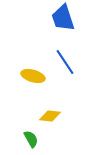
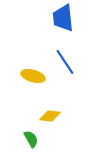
blue trapezoid: rotated 12 degrees clockwise
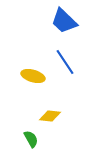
blue trapezoid: moved 1 px right, 3 px down; rotated 40 degrees counterclockwise
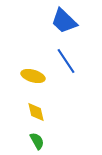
blue line: moved 1 px right, 1 px up
yellow diamond: moved 14 px left, 4 px up; rotated 70 degrees clockwise
green semicircle: moved 6 px right, 2 px down
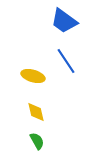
blue trapezoid: rotated 8 degrees counterclockwise
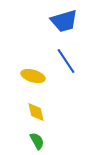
blue trapezoid: rotated 52 degrees counterclockwise
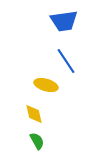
blue trapezoid: rotated 8 degrees clockwise
yellow ellipse: moved 13 px right, 9 px down
yellow diamond: moved 2 px left, 2 px down
